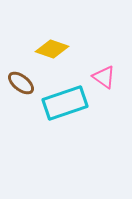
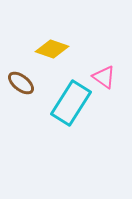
cyan rectangle: moved 6 px right; rotated 39 degrees counterclockwise
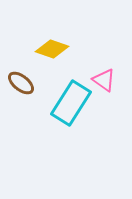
pink triangle: moved 3 px down
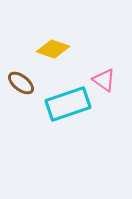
yellow diamond: moved 1 px right
cyan rectangle: moved 3 px left, 1 px down; rotated 39 degrees clockwise
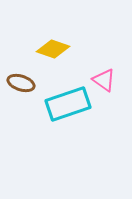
brown ellipse: rotated 20 degrees counterclockwise
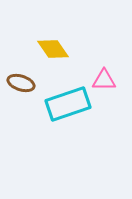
yellow diamond: rotated 36 degrees clockwise
pink triangle: rotated 35 degrees counterclockwise
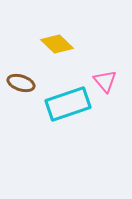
yellow diamond: moved 4 px right, 5 px up; rotated 12 degrees counterclockwise
pink triangle: moved 1 px right, 1 px down; rotated 50 degrees clockwise
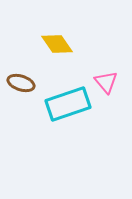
yellow diamond: rotated 12 degrees clockwise
pink triangle: moved 1 px right, 1 px down
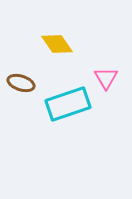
pink triangle: moved 4 px up; rotated 10 degrees clockwise
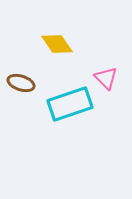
pink triangle: rotated 15 degrees counterclockwise
cyan rectangle: moved 2 px right
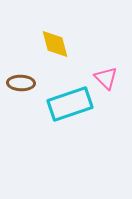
yellow diamond: moved 2 px left; rotated 20 degrees clockwise
brown ellipse: rotated 16 degrees counterclockwise
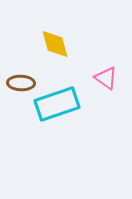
pink triangle: rotated 10 degrees counterclockwise
cyan rectangle: moved 13 px left
